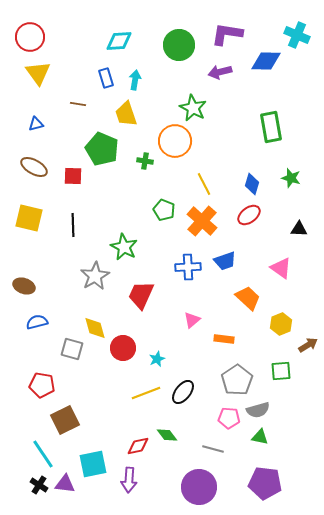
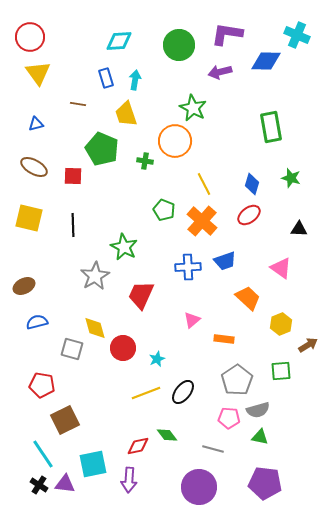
brown ellipse at (24, 286): rotated 45 degrees counterclockwise
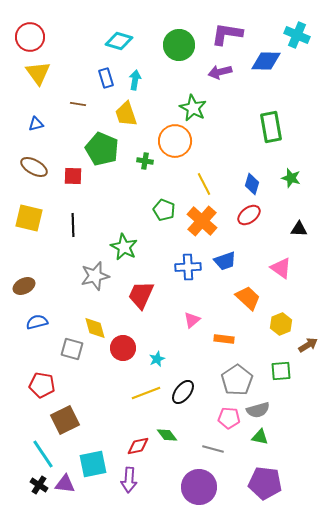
cyan diamond at (119, 41): rotated 20 degrees clockwise
gray star at (95, 276): rotated 16 degrees clockwise
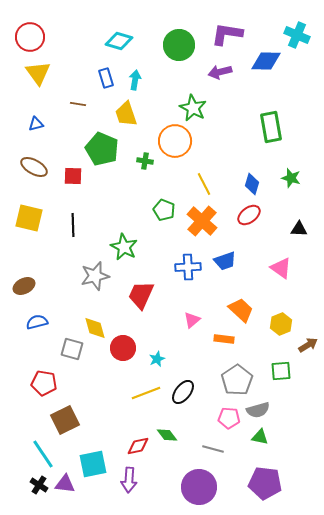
orange trapezoid at (248, 298): moved 7 px left, 12 px down
red pentagon at (42, 385): moved 2 px right, 2 px up
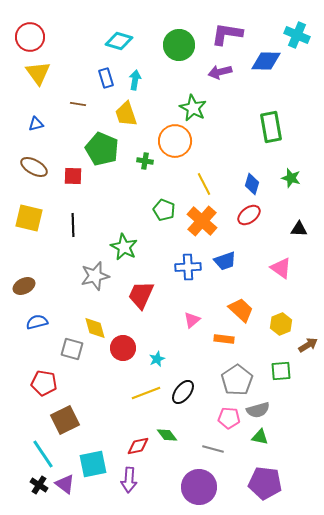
purple triangle at (65, 484): rotated 30 degrees clockwise
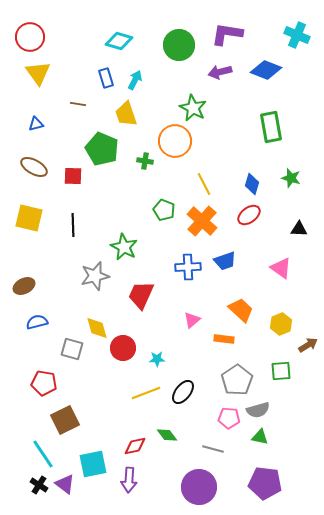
blue diamond at (266, 61): moved 9 px down; rotated 20 degrees clockwise
cyan arrow at (135, 80): rotated 18 degrees clockwise
yellow diamond at (95, 328): moved 2 px right
cyan star at (157, 359): rotated 21 degrees clockwise
red diamond at (138, 446): moved 3 px left
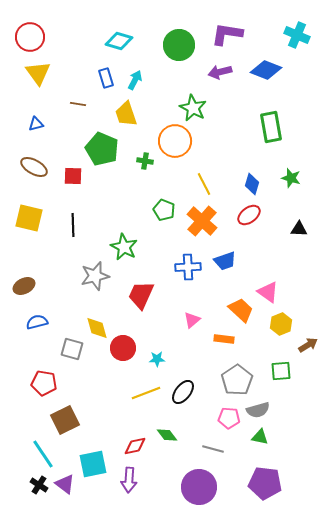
pink triangle at (281, 268): moved 13 px left, 24 px down
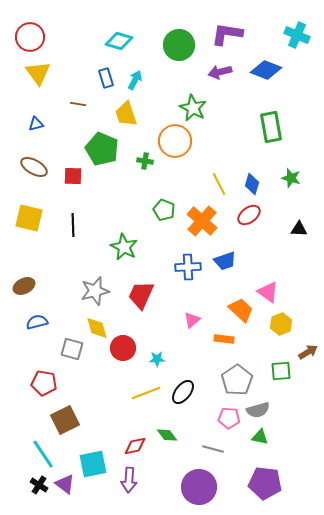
yellow line at (204, 184): moved 15 px right
gray star at (95, 276): moved 15 px down
brown arrow at (308, 345): moved 7 px down
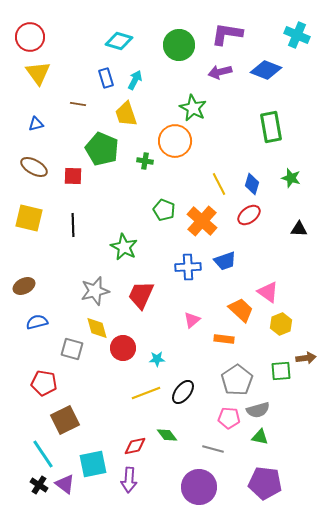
brown arrow at (308, 352): moved 2 px left, 6 px down; rotated 24 degrees clockwise
